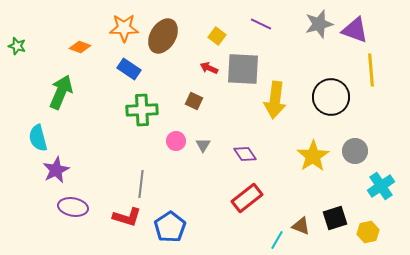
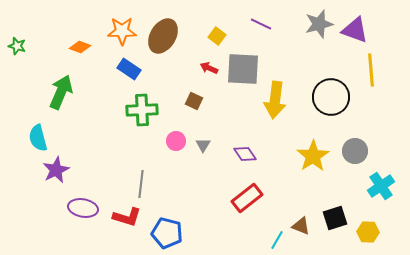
orange star: moved 2 px left, 3 px down
purple ellipse: moved 10 px right, 1 px down
blue pentagon: moved 3 px left, 6 px down; rotated 24 degrees counterclockwise
yellow hexagon: rotated 15 degrees clockwise
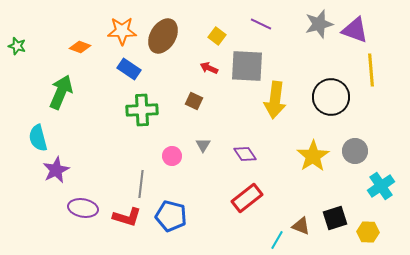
gray square: moved 4 px right, 3 px up
pink circle: moved 4 px left, 15 px down
blue pentagon: moved 4 px right, 17 px up
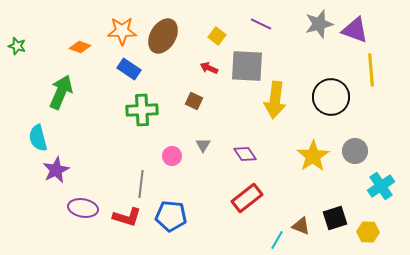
blue pentagon: rotated 8 degrees counterclockwise
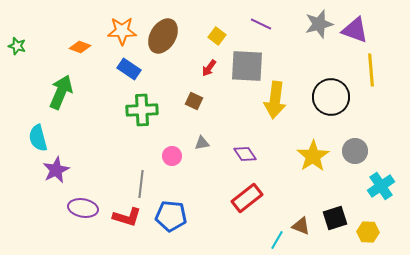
red arrow: rotated 78 degrees counterclockwise
gray triangle: moved 1 px left, 2 px up; rotated 49 degrees clockwise
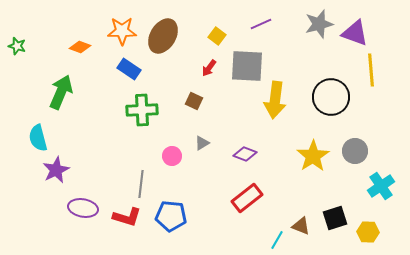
purple line: rotated 50 degrees counterclockwise
purple triangle: moved 3 px down
gray triangle: rotated 21 degrees counterclockwise
purple diamond: rotated 35 degrees counterclockwise
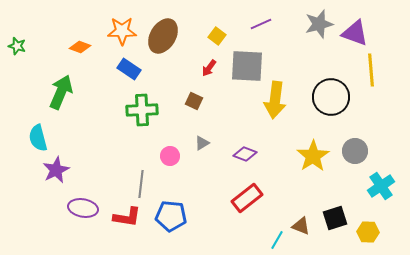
pink circle: moved 2 px left
red L-shape: rotated 8 degrees counterclockwise
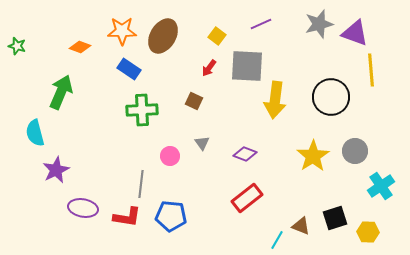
cyan semicircle: moved 3 px left, 5 px up
gray triangle: rotated 35 degrees counterclockwise
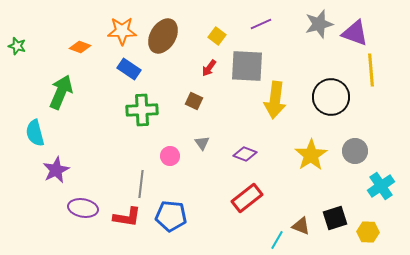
yellow star: moved 2 px left, 1 px up
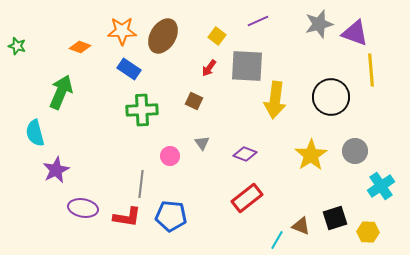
purple line: moved 3 px left, 3 px up
